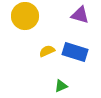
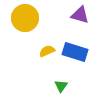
yellow circle: moved 2 px down
green triangle: rotated 32 degrees counterclockwise
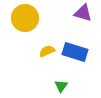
purple triangle: moved 3 px right, 2 px up
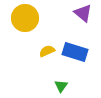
purple triangle: rotated 24 degrees clockwise
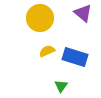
yellow circle: moved 15 px right
blue rectangle: moved 5 px down
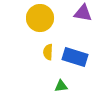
purple triangle: rotated 30 degrees counterclockwise
yellow semicircle: moved 1 px right, 1 px down; rotated 63 degrees counterclockwise
green triangle: rotated 48 degrees clockwise
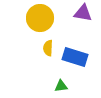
yellow semicircle: moved 4 px up
